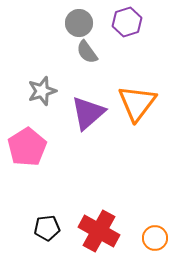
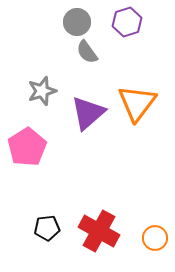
gray circle: moved 2 px left, 1 px up
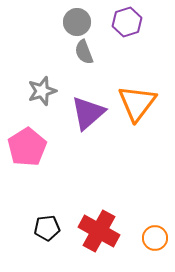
gray semicircle: moved 3 px left; rotated 15 degrees clockwise
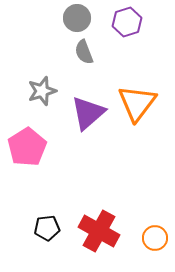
gray circle: moved 4 px up
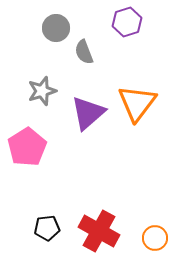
gray circle: moved 21 px left, 10 px down
